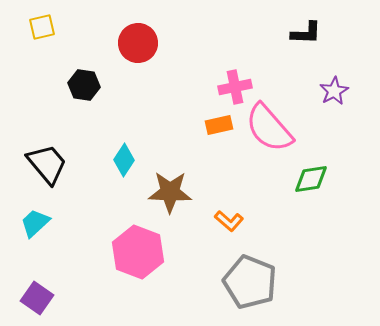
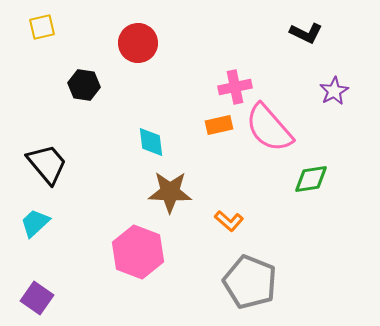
black L-shape: rotated 24 degrees clockwise
cyan diamond: moved 27 px right, 18 px up; rotated 40 degrees counterclockwise
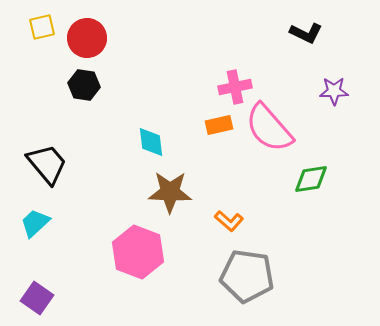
red circle: moved 51 px left, 5 px up
purple star: rotated 28 degrees clockwise
gray pentagon: moved 3 px left, 6 px up; rotated 14 degrees counterclockwise
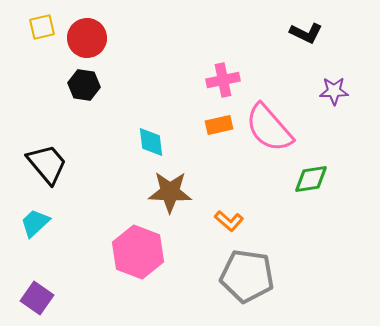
pink cross: moved 12 px left, 7 px up
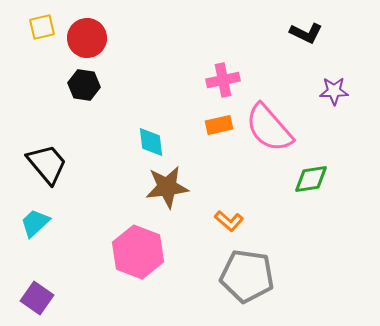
brown star: moved 3 px left, 5 px up; rotated 9 degrees counterclockwise
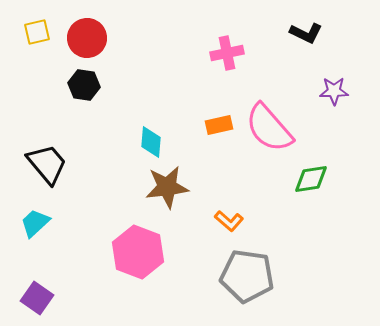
yellow square: moved 5 px left, 5 px down
pink cross: moved 4 px right, 27 px up
cyan diamond: rotated 12 degrees clockwise
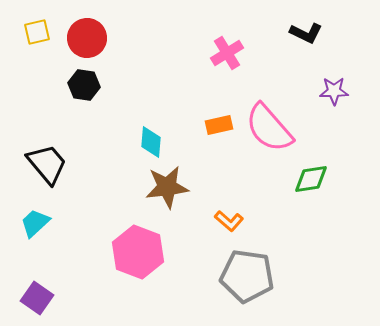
pink cross: rotated 20 degrees counterclockwise
